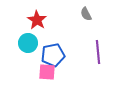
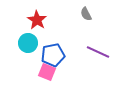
purple line: rotated 60 degrees counterclockwise
pink square: rotated 18 degrees clockwise
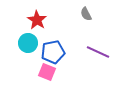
blue pentagon: moved 3 px up
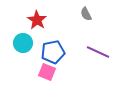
cyan circle: moved 5 px left
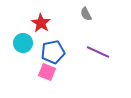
red star: moved 4 px right, 3 px down
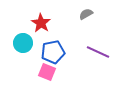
gray semicircle: rotated 88 degrees clockwise
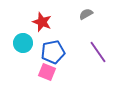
red star: moved 1 px right, 1 px up; rotated 12 degrees counterclockwise
purple line: rotated 30 degrees clockwise
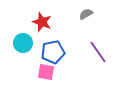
pink square: moved 1 px left; rotated 12 degrees counterclockwise
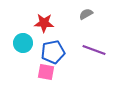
red star: moved 2 px right, 1 px down; rotated 18 degrees counterclockwise
purple line: moved 4 px left, 2 px up; rotated 35 degrees counterclockwise
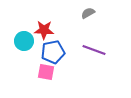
gray semicircle: moved 2 px right, 1 px up
red star: moved 7 px down
cyan circle: moved 1 px right, 2 px up
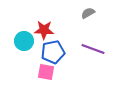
purple line: moved 1 px left, 1 px up
